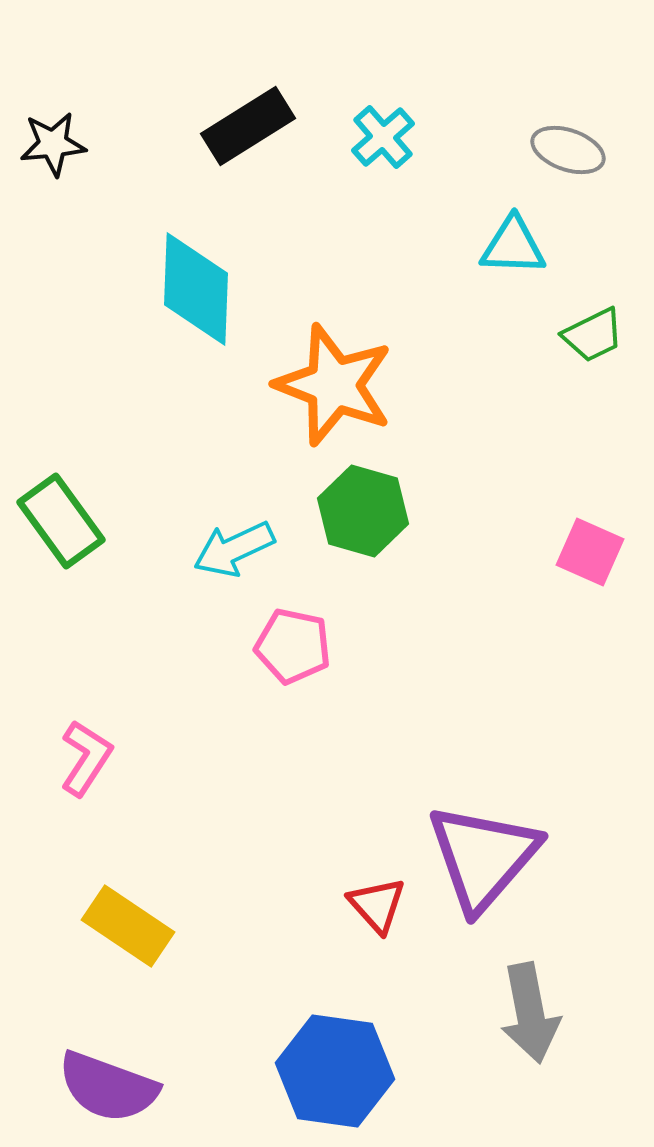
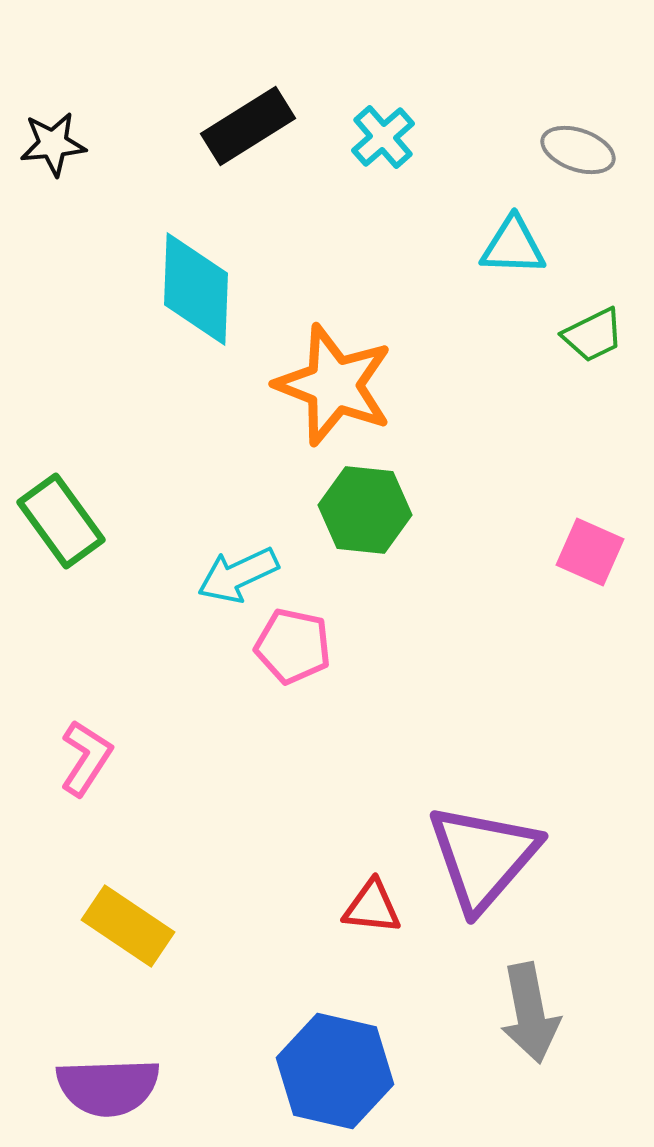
gray ellipse: moved 10 px right
green hexagon: moved 2 px right, 1 px up; rotated 10 degrees counterclockwise
cyan arrow: moved 4 px right, 26 px down
red triangle: moved 5 px left, 2 px down; rotated 42 degrees counterclockwise
blue hexagon: rotated 5 degrees clockwise
purple semicircle: rotated 22 degrees counterclockwise
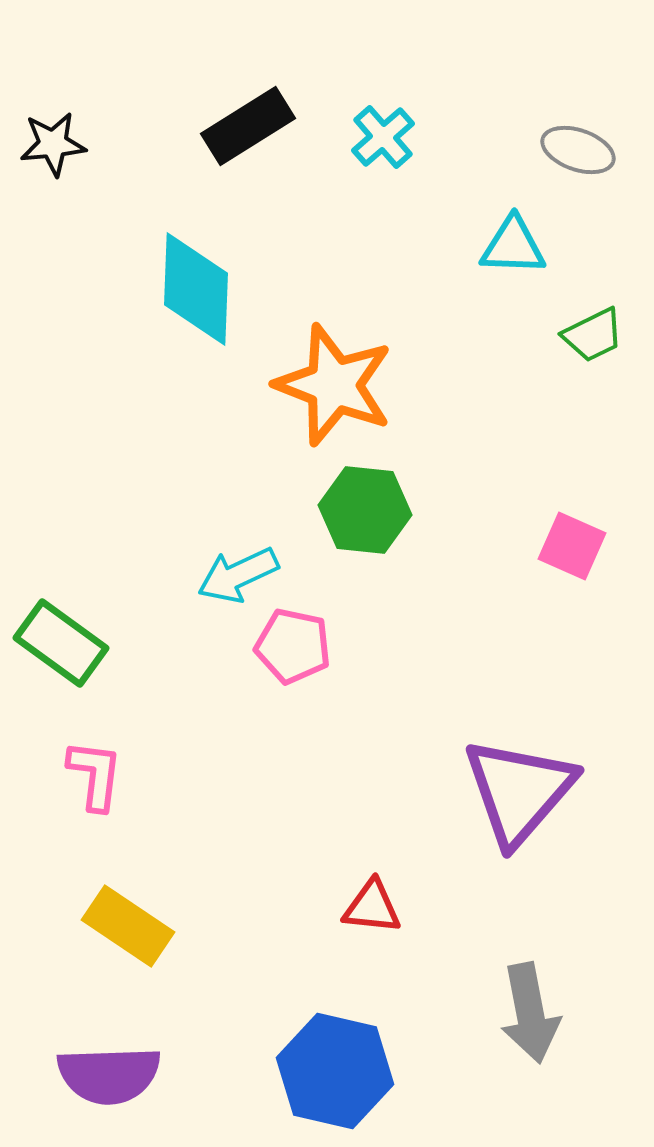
green rectangle: moved 122 px down; rotated 18 degrees counterclockwise
pink square: moved 18 px left, 6 px up
pink L-shape: moved 9 px right, 17 px down; rotated 26 degrees counterclockwise
purple triangle: moved 36 px right, 66 px up
purple semicircle: moved 1 px right, 12 px up
